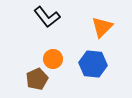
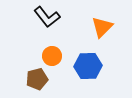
orange circle: moved 1 px left, 3 px up
blue hexagon: moved 5 px left, 2 px down; rotated 8 degrees counterclockwise
brown pentagon: rotated 10 degrees clockwise
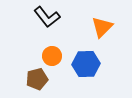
blue hexagon: moved 2 px left, 2 px up
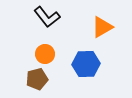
orange triangle: rotated 15 degrees clockwise
orange circle: moved 7 px left, 2 px up
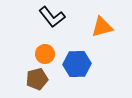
black L-shape: moved 5 px right
orange triangle: rotated 15 degrees clockwise
blue hexagon: moved 9 px left
